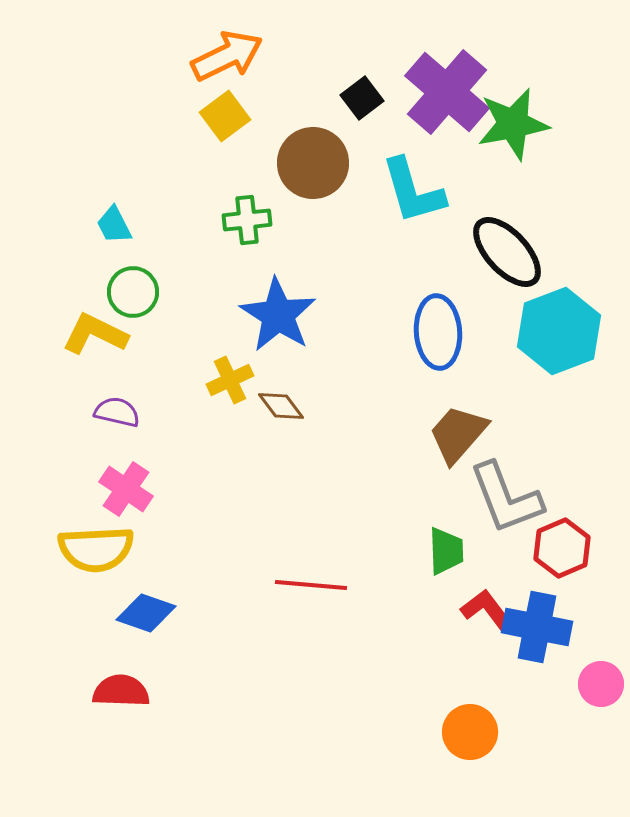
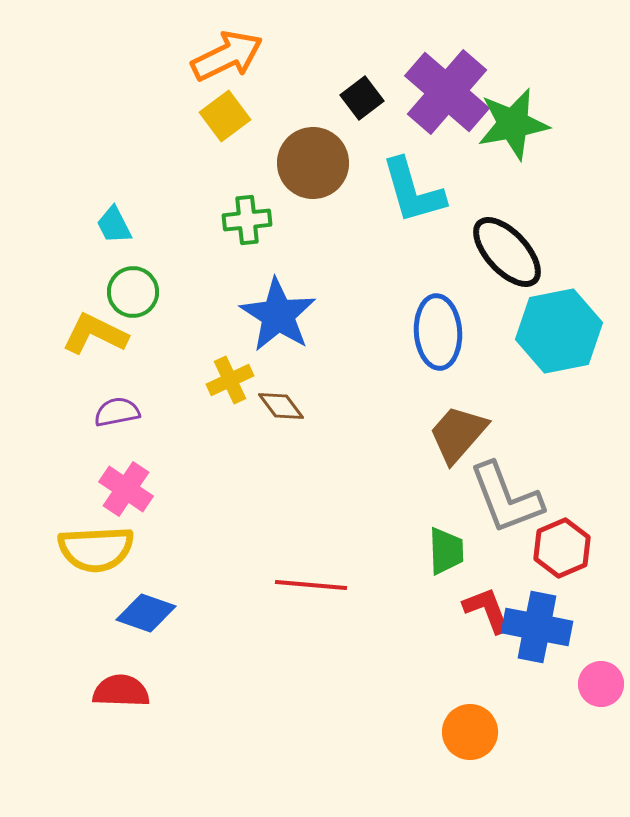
cyan hexagon: rotated 10 degrees clockwise
purple semicircle: rotated 24 degrees counterclockwise
red L-shape: rotated 16 degrees clockwise
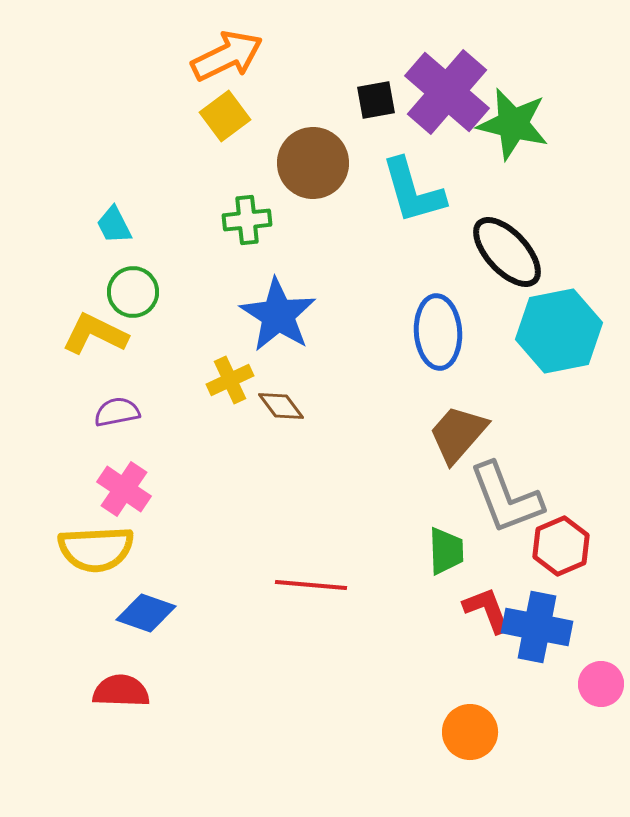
black square: moved 14 px right, 2 px down; rotated 27 degrees clockwise
green star: rotated 24 degrees clockwise
pink cross: moved 2 px left
red hexagon: moved 1 px left, 2 px up
